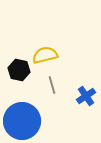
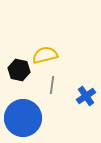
gray line: rotated 24 degrees clockwise
blue circle: moved 1 px right, 3 px up
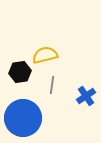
black hexagon: moved 1 px right, 2 px down; rotated 20 degrees counterclockwise
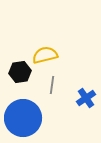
blue cross: moved 2 px down
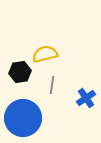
yellow semicircle: moved 1 px up
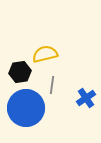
blue circle: moved 3 px right, 10 px up
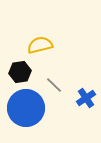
yellow semicircle: moved 5 px left, 9 px up
gray line: moved 2 px right; rotated 54 degrees counterclockwise
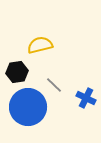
black hexagon: moved 3 px left
blue cross: rotated 30 degrees counterclockwise
blue circle: moved 2 px right, 1 px up
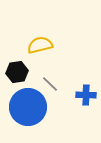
gray line: moved 4 px left, 1 px up
blue cross: moved 3 px up; rotated 24 degrees counterclockwise
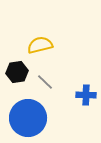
gray line: moved 5 px left, 2 px up
blue circle: moved 11 px down
